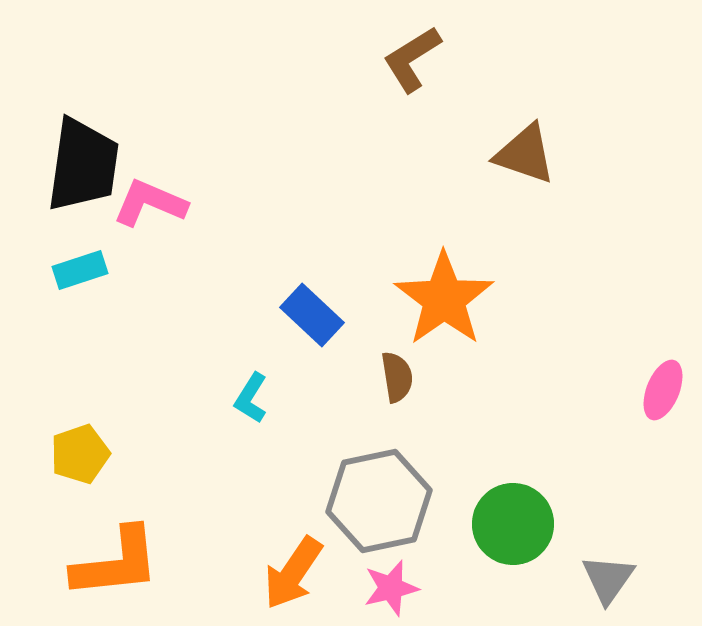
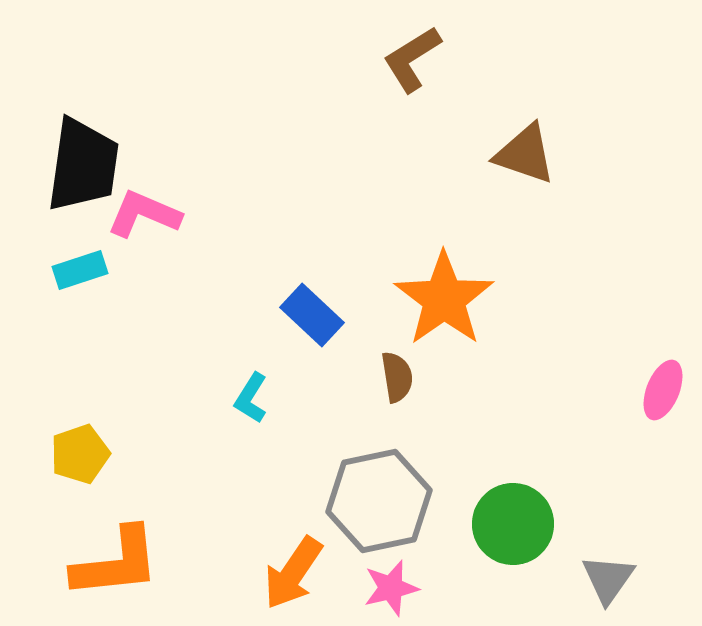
pink L-shape: moved 6 px left, 11 px down
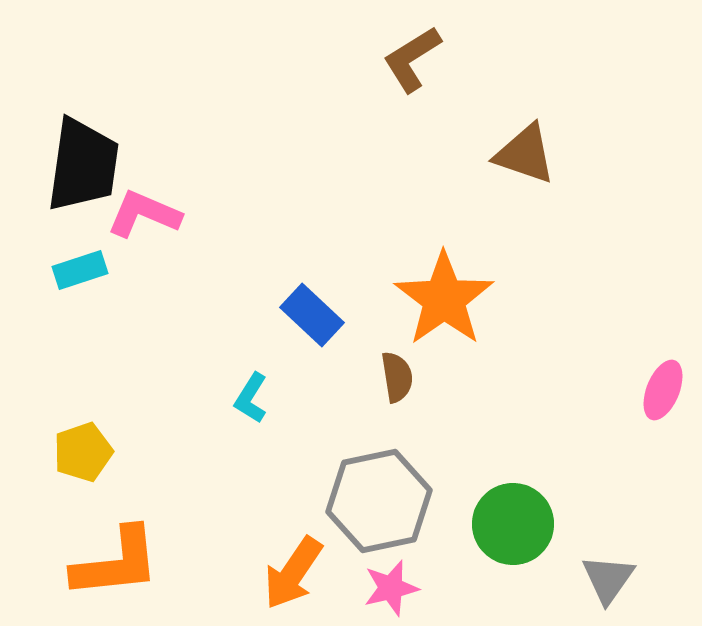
yellow pentagon: moved 3 px right, 2 px up
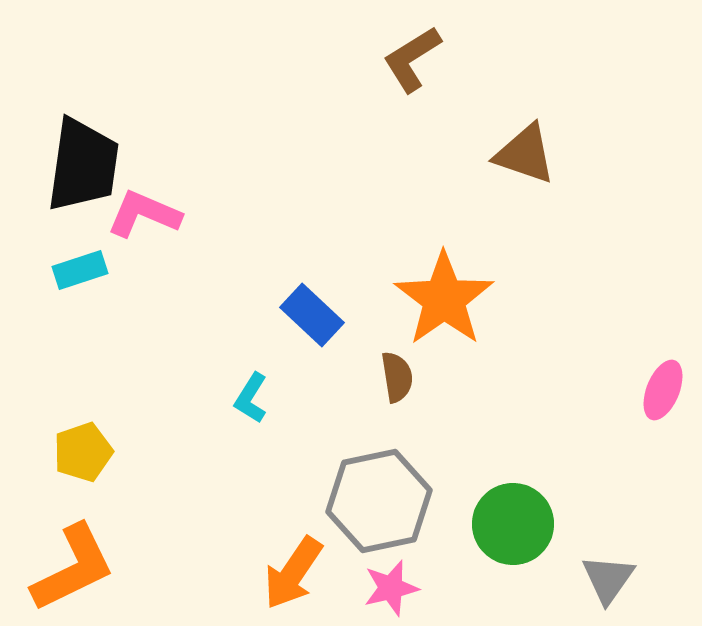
orange L-shape: moved 43 px left, 5 px down; rotated 20 degrees counterclockwise
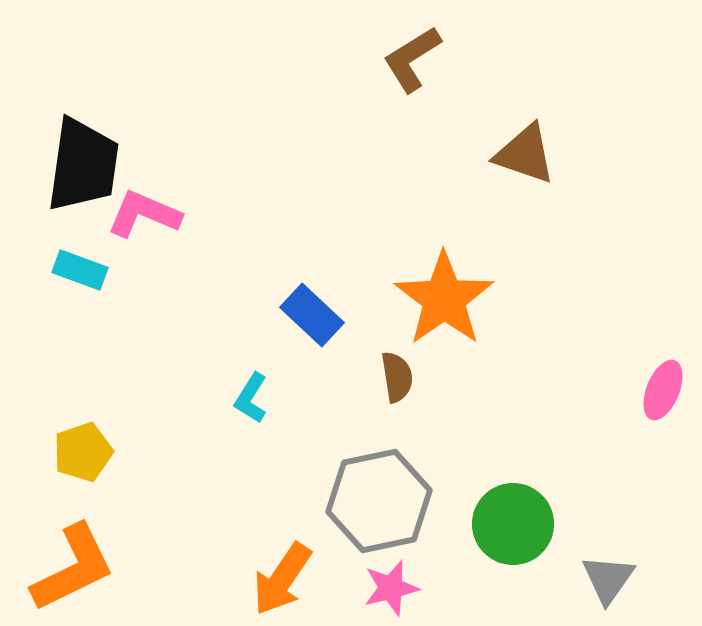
cyan rectangle: rotated 38 degrees clockwise
orange arrow: moved 11 px left, 6 px down
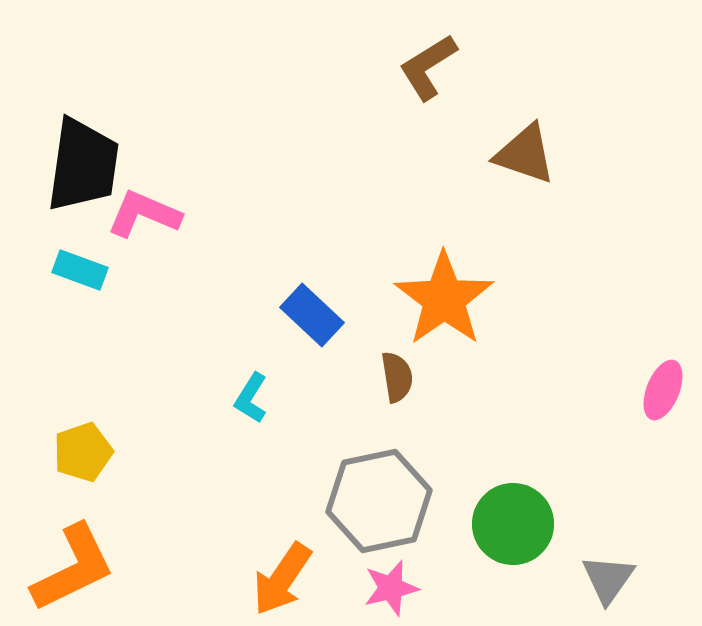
brown L-shape: moved 16 px right, 8 px down
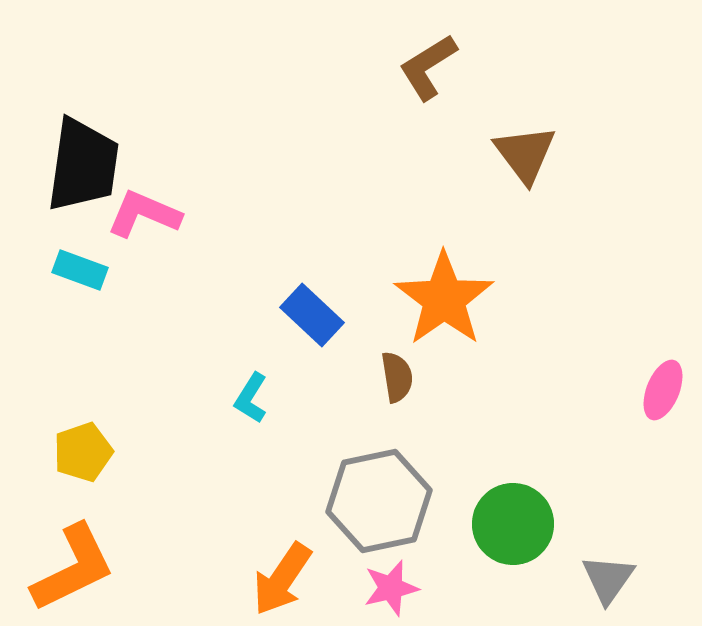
brown triangle: rotated 34 degrees clockwise
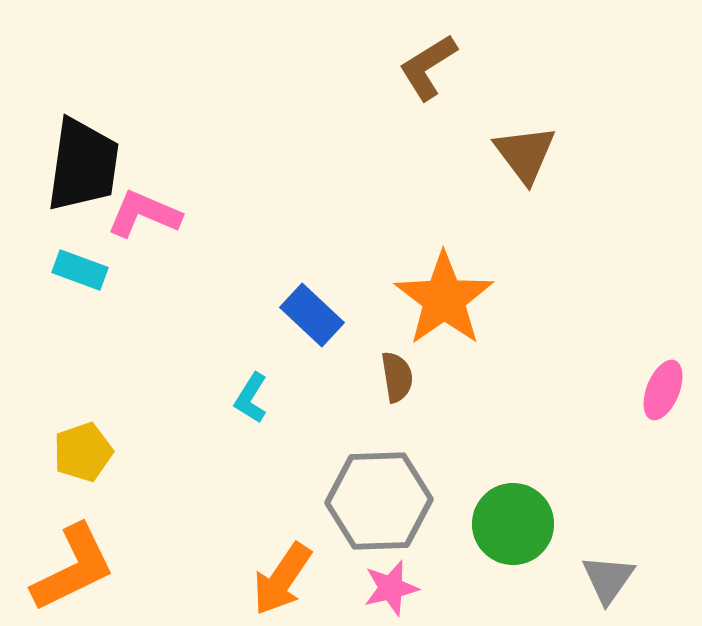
gray hexagon: rotated 10 degrees clockwise
